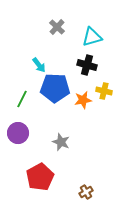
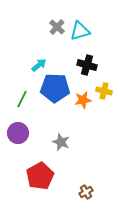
cyan triangle: moved 12 px left, 6 px up
cyan arrow: rotated 91 degrees counterclockwise
red pentagon: moved 1 px up
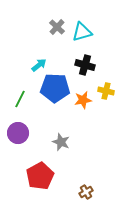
cyan triangle: moved 2 px right, 1 px down
black cross: moved 2 px left
yellow cross: moved 2 px right
green line: moved 2 px left
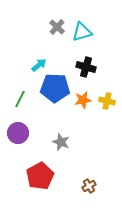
black cross: moved 1 px right, 2 px down
yellow cross: moved 1 px right, 10 px down
brown cross: moved 3 px right, 6 px up
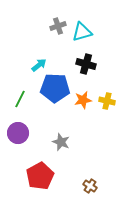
gray cross: moved 1 px right, 1 px up; rotated 28 degrees clockwise
black cross: moved 3 px up
brown cross: moved 1 px right; rotated 24 degrees counterclockwise
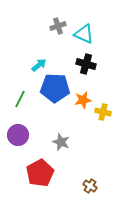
cyan triangle: moved 2 px right, 2 px down; rotated 40 degrees clockwise
yellow cross: moved 4 px left, 11 px down
purple circle: moved 2 px down
red pentagon: moved 3 px up
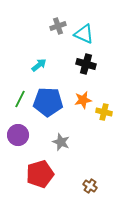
blue pentagon: moved 7 px left, 14 px down
yellow cross: moved 1 px right
red pentagon: moved 1 px down; rotated 12 degrees clockwise
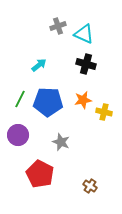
red pentagon: rotated 28 degrees counterclockwise
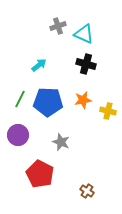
yellow cross: moved 4 px right, 1 px up
brown cross: moved 3 px left, 5 px down
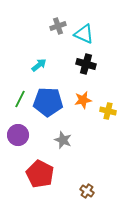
gray star: moved 2 px right, 2 px up
